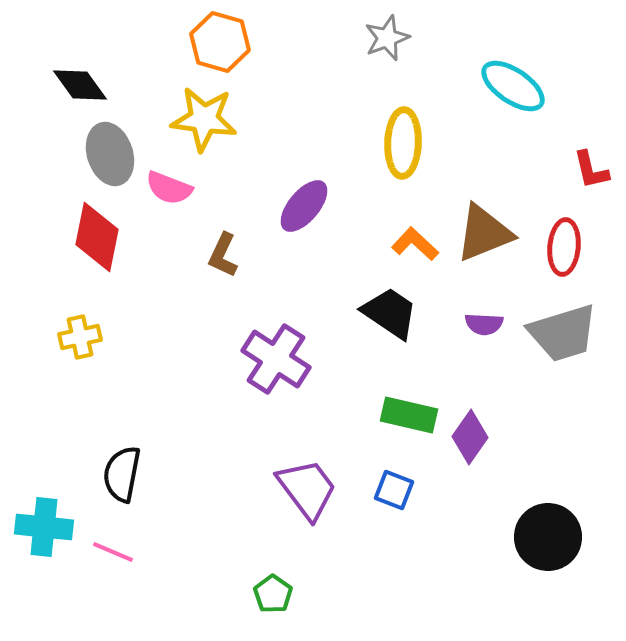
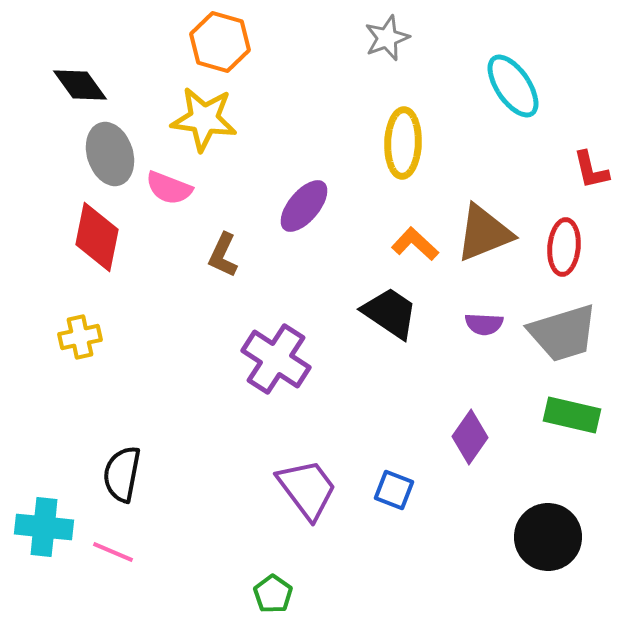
cyan ellipse: rotated 22 degrees clockwise
green rectangle: moved 163 px right
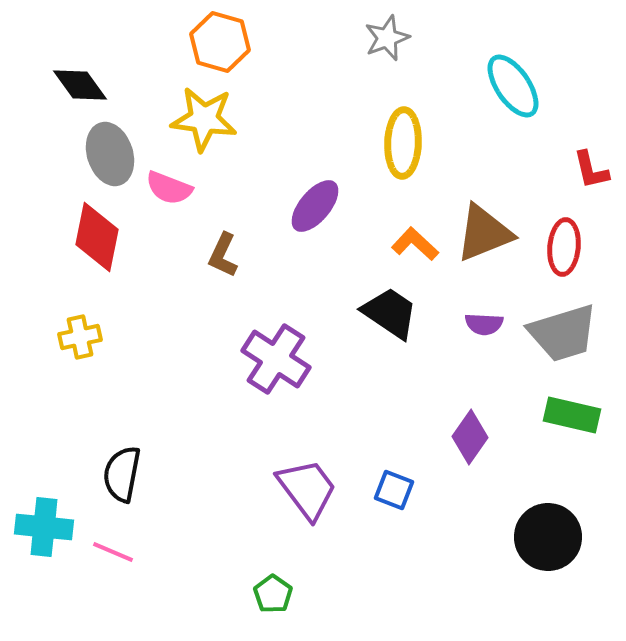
purple ellipse: moved 11 px right
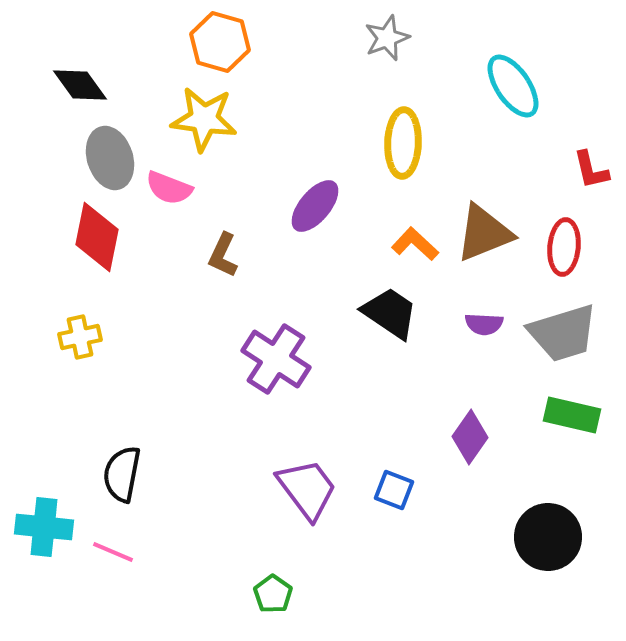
gray ellipse: moved 4 px down
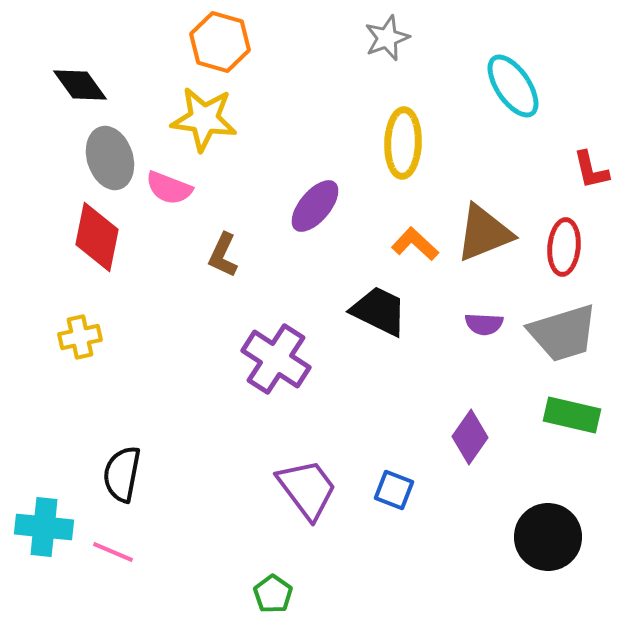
black trapezoid: moved 11 px left, 2 px up; rotated 8 degrees counterclockwise
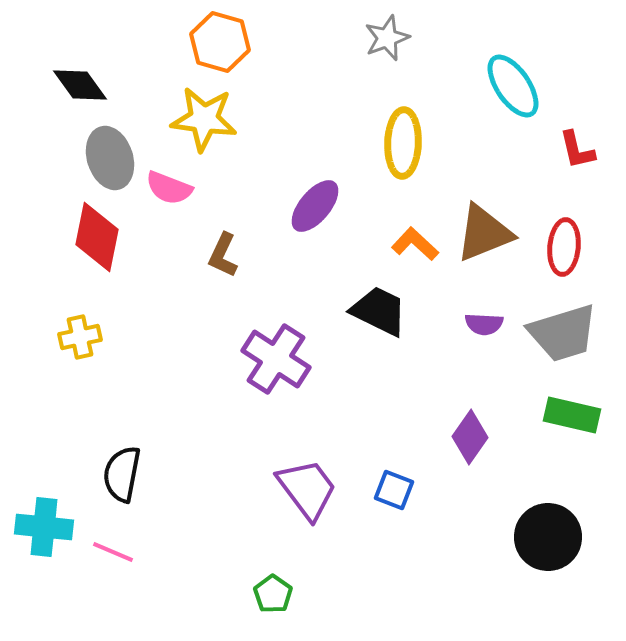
red L-shape: moved 14 px left, 20 px up
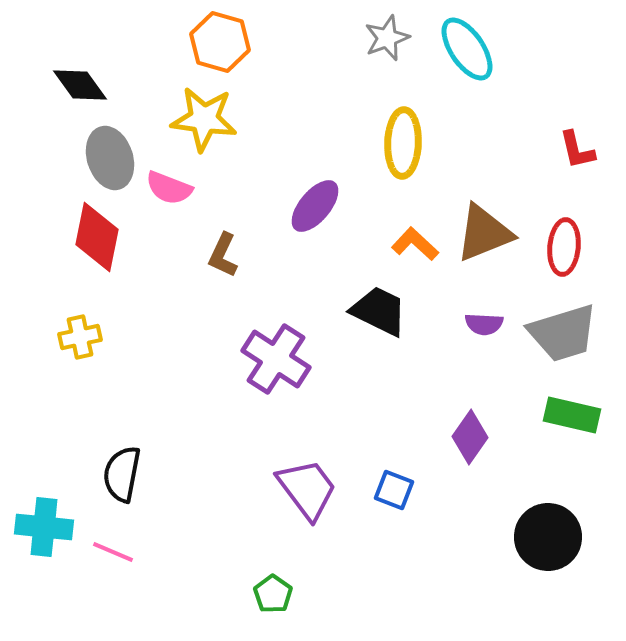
cyan ellipse: moved 46 px left, 37 px up
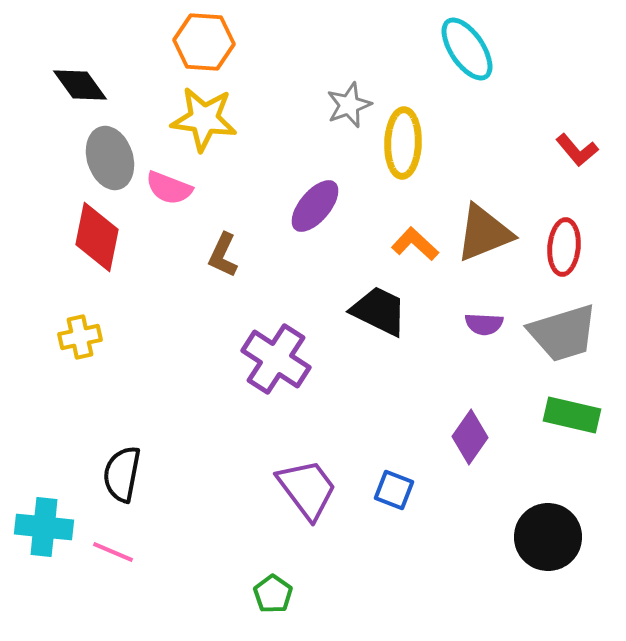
gray star: moved 38 px left, 67 px down
orange hexagon: moved 16 px left; rotated 12 degrees counterclockwise
red L-shape: rotated 27 degrees counterclockwise
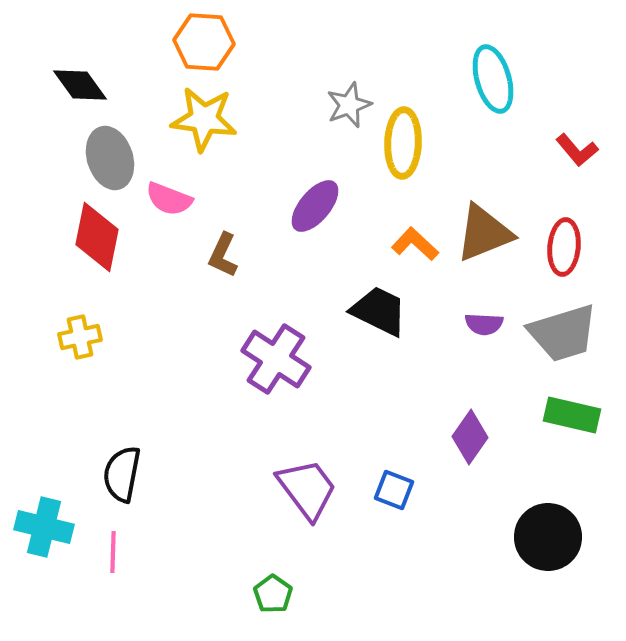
cyan ellipse: moved 26 px right, 30 px down; rotated 18 degrees clockwise
pink semicircle: moved 11 px down
cyan cross: rotated 8 degrees clockwise
pink line: rotated 69 degrees clockwise
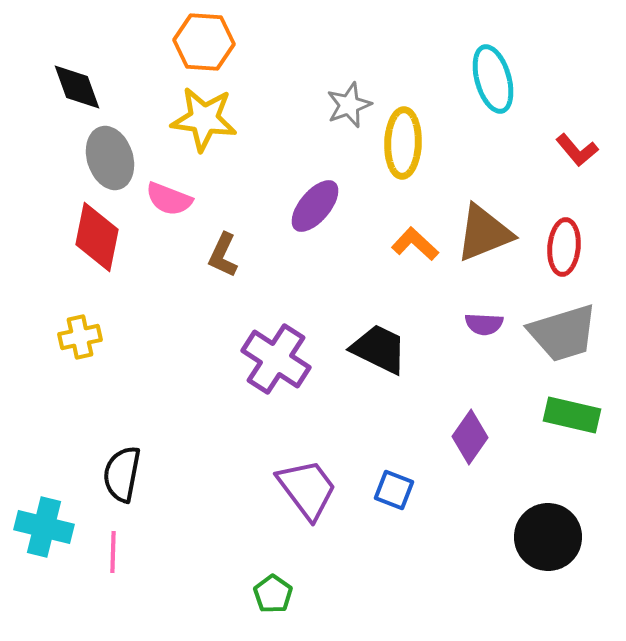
black diamond: moved 3 px left, 2 px down; rotated 16 degrees clockwise
black trapezoid: moved 38 px down
